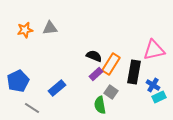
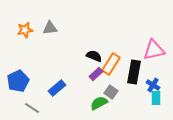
cyan rectangle: moved 3 px left, 1 px down; rotated 64 degrees counterclockwise
green semicircle: moved 1 px left, 2 px up; rotated 72 degrees clockwise
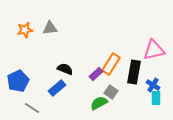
black semicircle: moved 29 px left, 13 px down
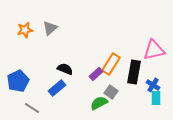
gray triangle: rotated 35 degrees counterclockwise
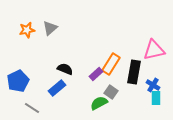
orange star: moved 2 px right
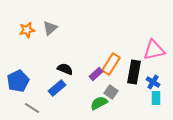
blue cross: moved 3 px up
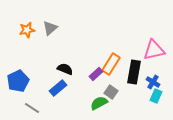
blue rectangle: moved 1 px right
cyan rectangle: moved 2 px up; rotated 24 degrees clockwise
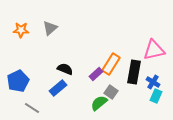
orange star: moved 6 px left; rotated 14 degrees clockwise
green semicircle: rotated 12 degrees counterclockwise
